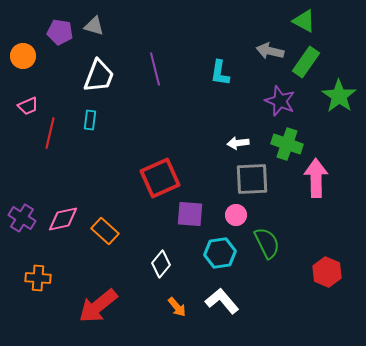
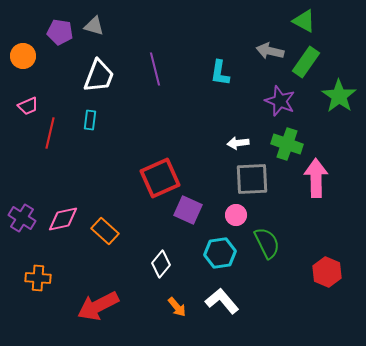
purple square: moved 2 px left, 4 px up; rotated 20 degrees clockwise
red arrow: rotated 12 degrees clockwise
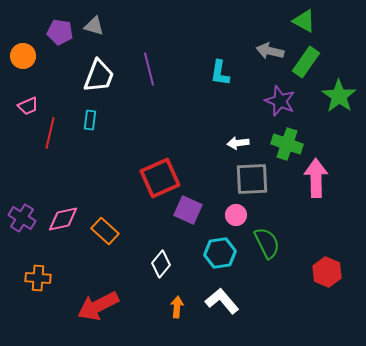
purple line: moved 6 px left
orange arrow: rotated 135 degrees counterclockwise
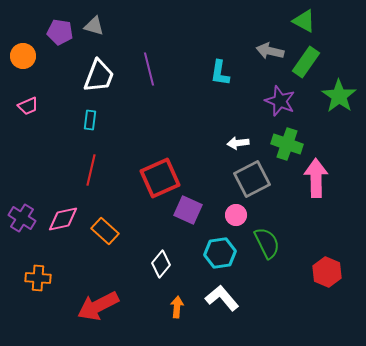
red line: moved 41 px right, 37 px down
gray square: rotated 24 degrees counterclockwise
white L-shape: moved 3 px up
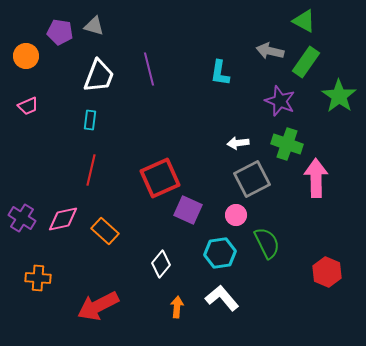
orange circle: moved 3 px right
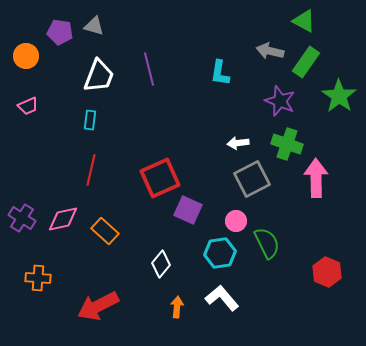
pink circle: moved 6 px down
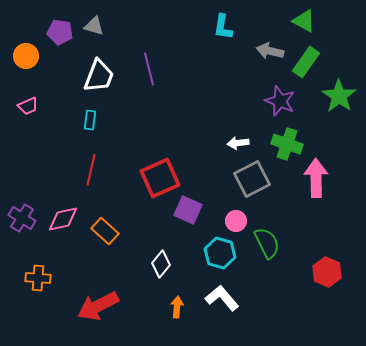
cyan L-shape: moved 3 px right, 46 px up
cyan hexagon: rotated 24 degrees clockwise
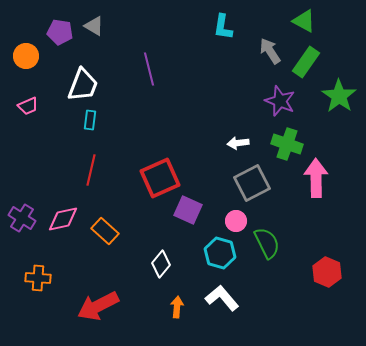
gray triangle: rotated 15 degrees clockwise
gray arrow: rotated 44 degrees clockwise
white trapezoid: moved 16 px left, 9 px down
gray square: moved 4 px down
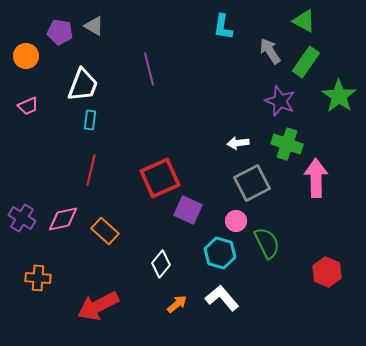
orange arrow: moved 3 px up; rotated 45 degrees clockwise
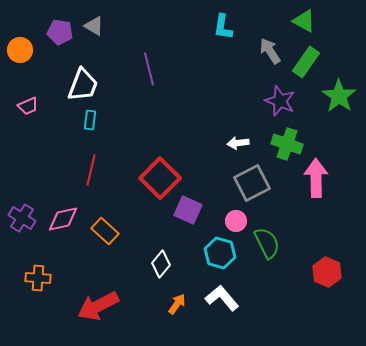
orange circle: moved 6 px left, 6 px up
red square: rotated 21 degrees counterclockwise
orange arrow: rotated 15 degrees counterclockwise
